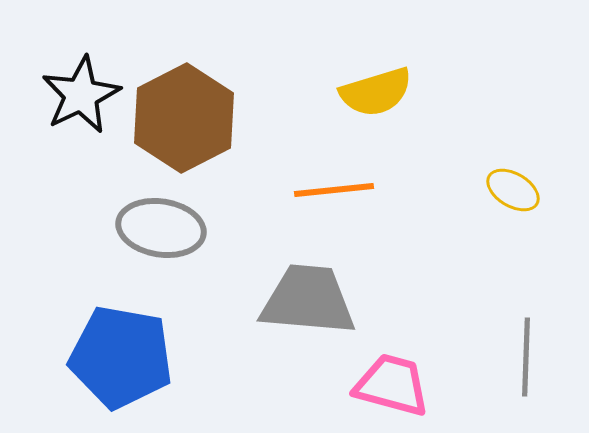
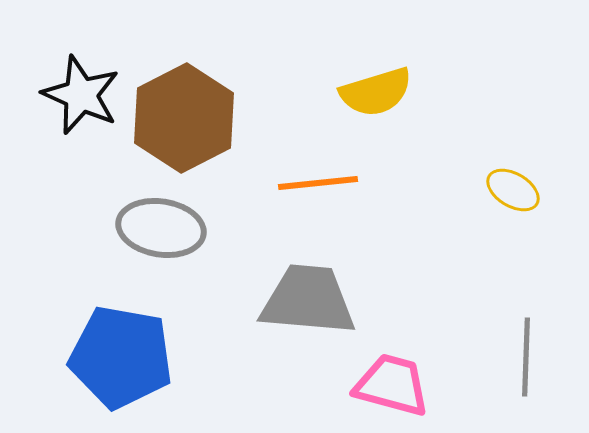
black star: rotated 22 degrees counterclockwise
orange line: moved 16 px left, 7 px up
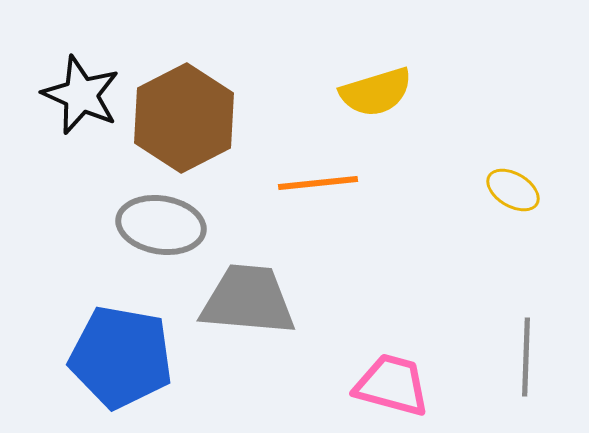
gray ellipse: moved 3 px up
gray trapezoid: moved 60 px left
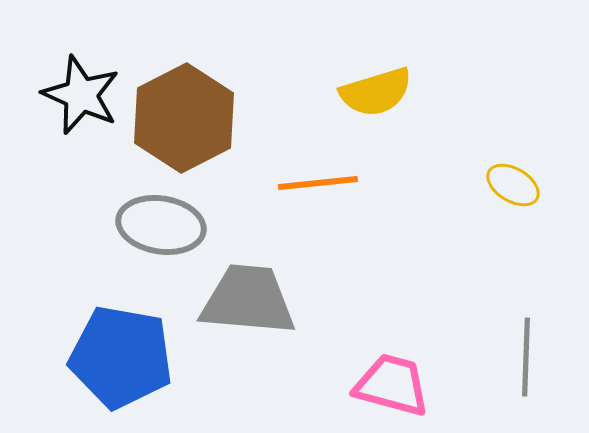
yellow ellipse: moved 5 px up
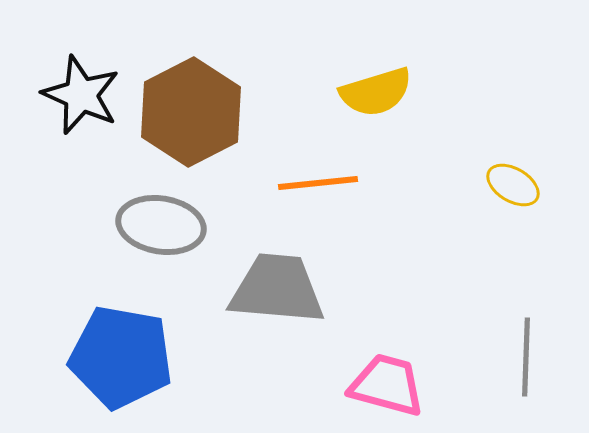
brown hexagon: moved 7 px right, 6 px up
gray trapezoid: moved 29 px right, 11 px up
pink trapezoid: moved 5 px left
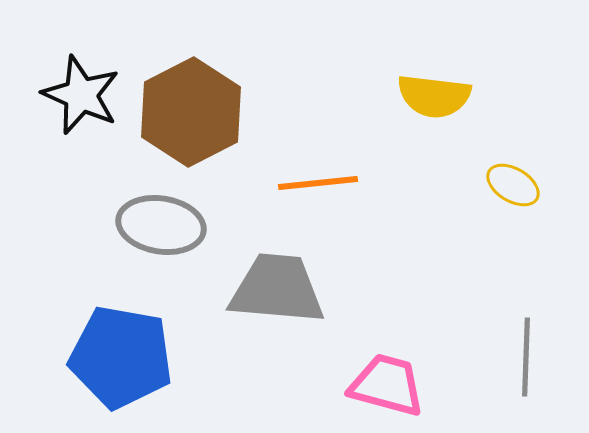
yellow semicircle: moved 58 px right, 4 px down; rotated 24 degrees clockwise
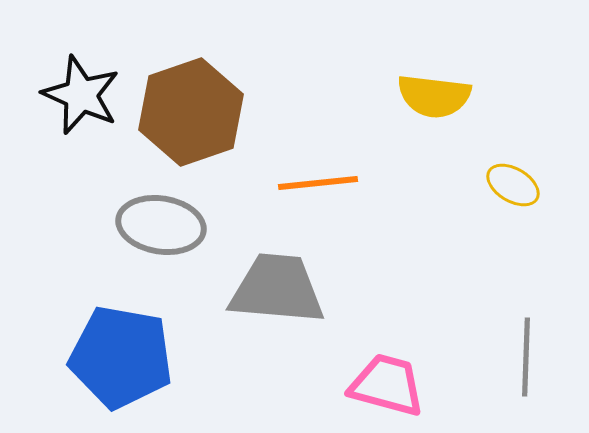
brown hexagon: rotated 8 degrees clockwise
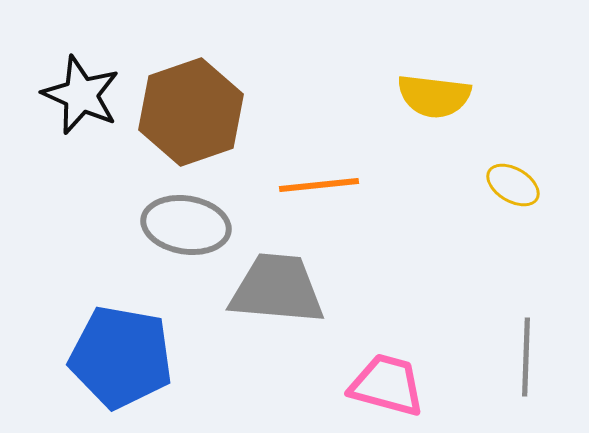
orange line: moved 1 px right, 2 px down
gray ellipse: moved 25 px right
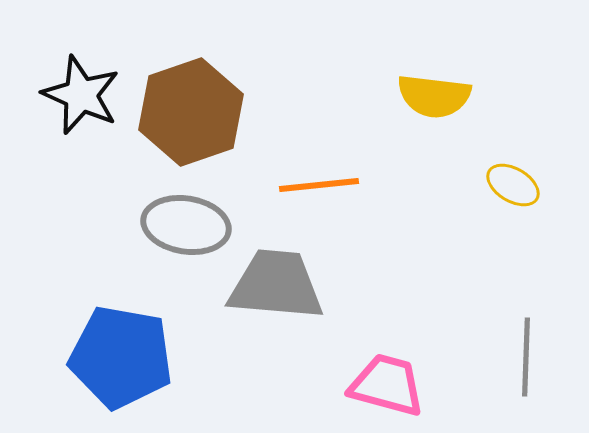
gray trapezoid: moved 1 px left, 4 px up
